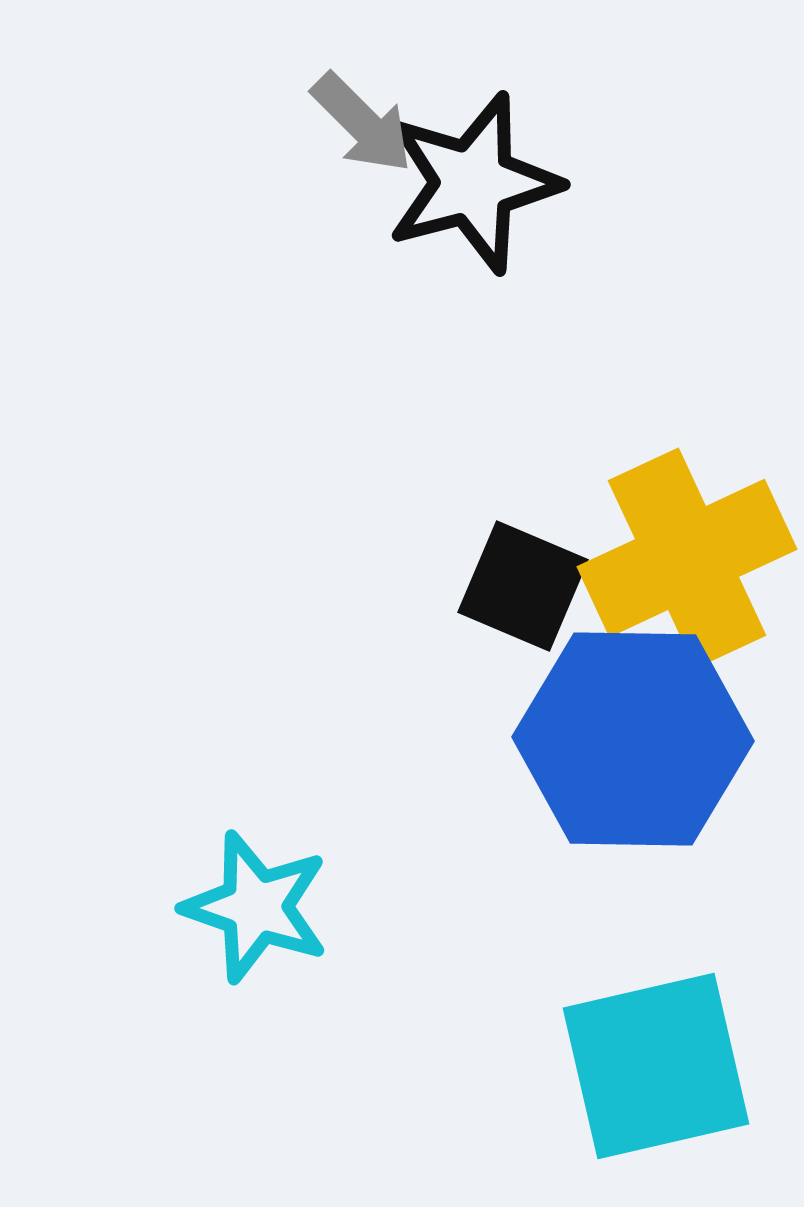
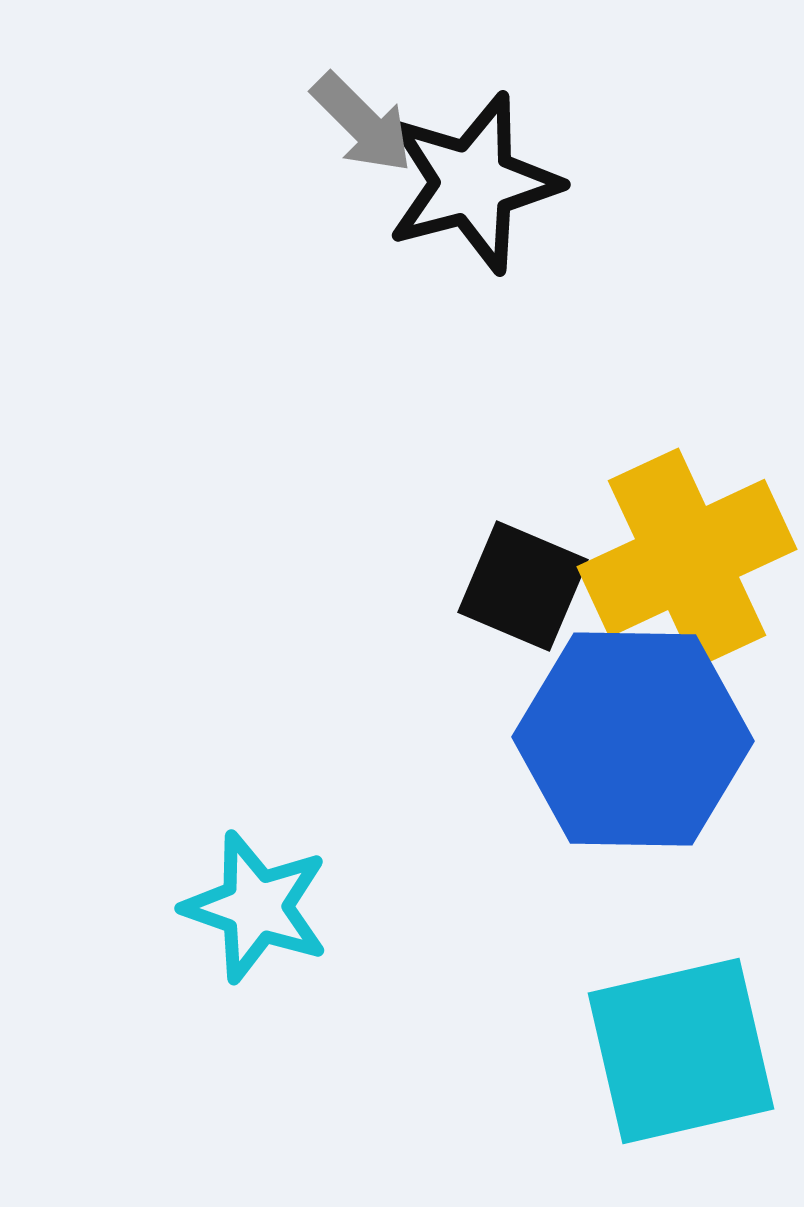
cyan square: moved 25 px right, 15 px up
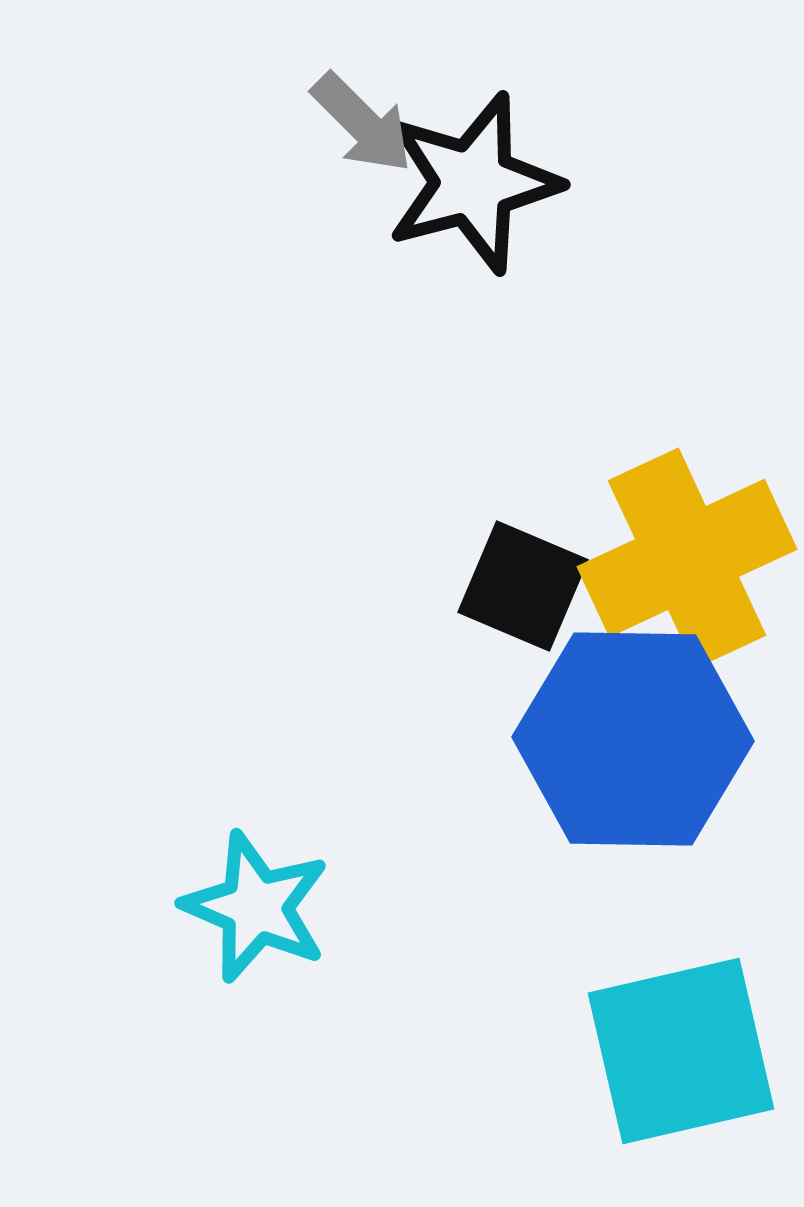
cyan star: rotated 4 degrees clockwise
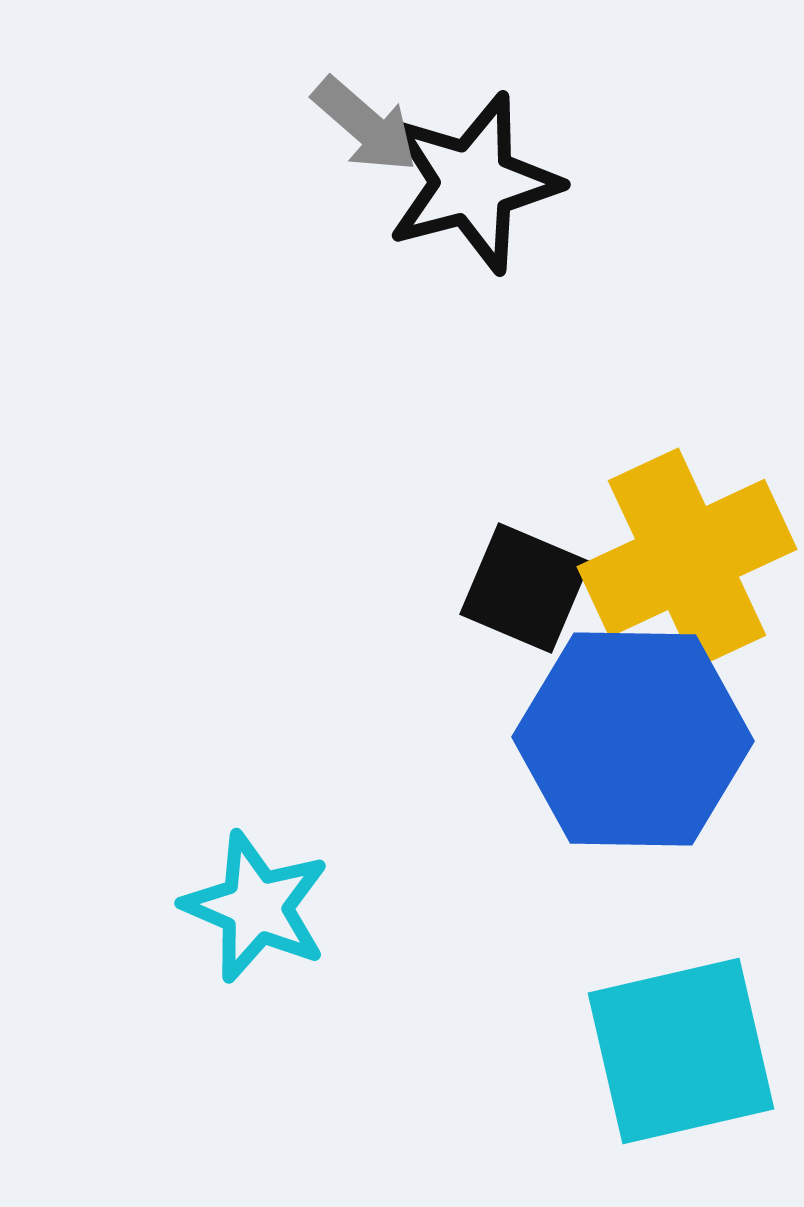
gray arrow: moved 3 px right, 2 px down; rotated 4 degrees counterclockwise
black square: moved 2 px right, 2 px down
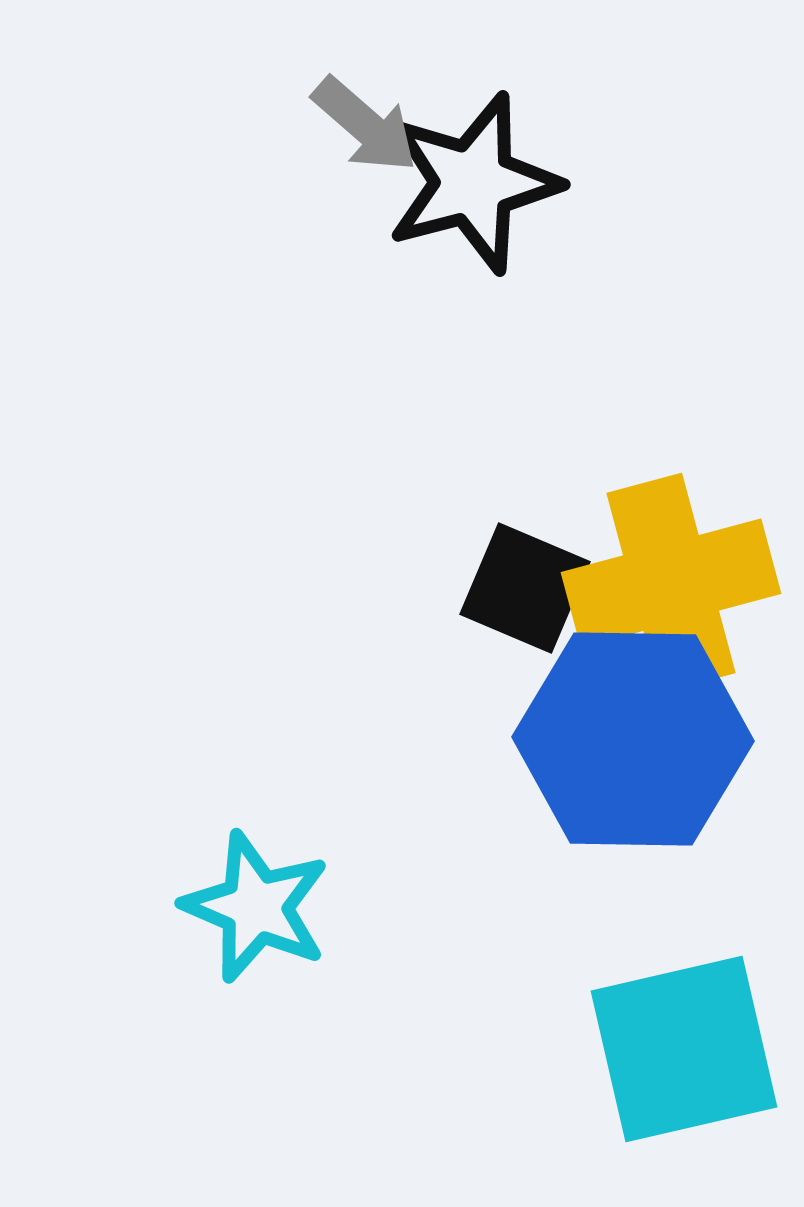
yellow cross: moved 16 px left, 25 px down; rotated 10 degrees clockwise
cyan square: moved 3 px right, 2 px up
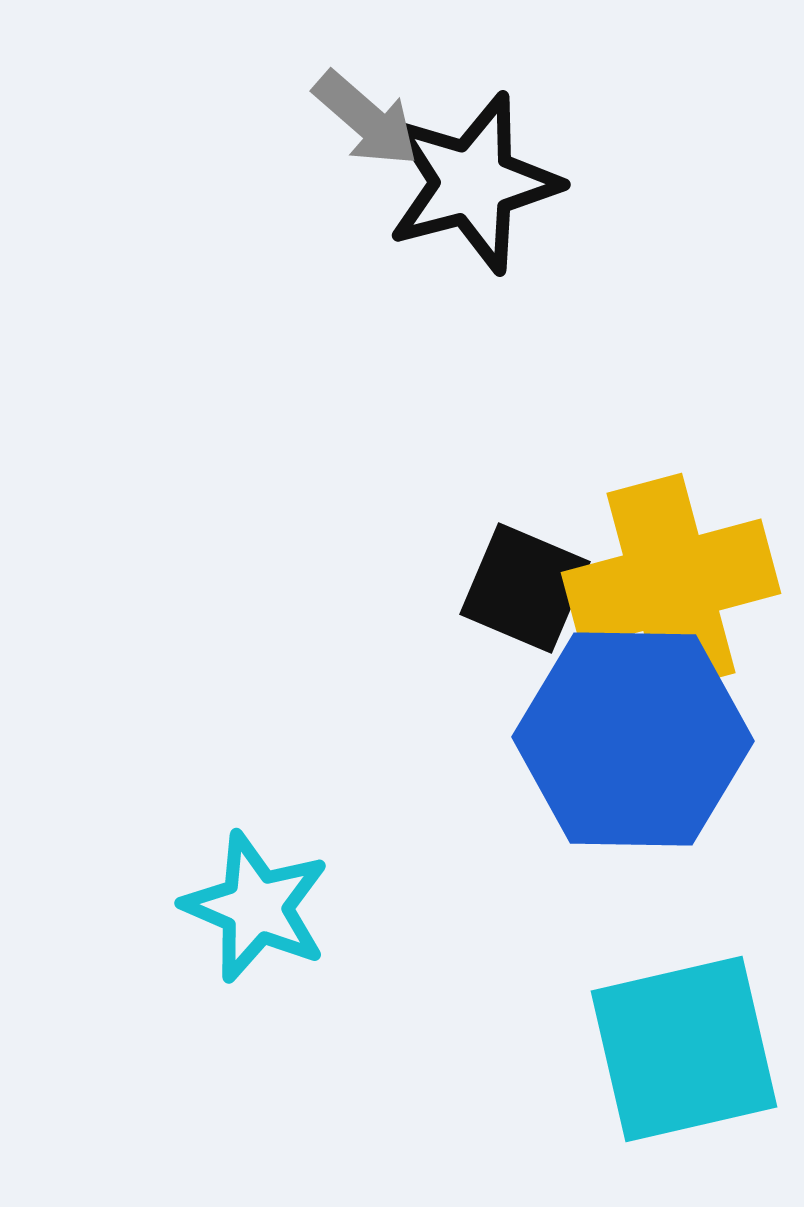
gray arrow: moved 1 px right, 6 px up
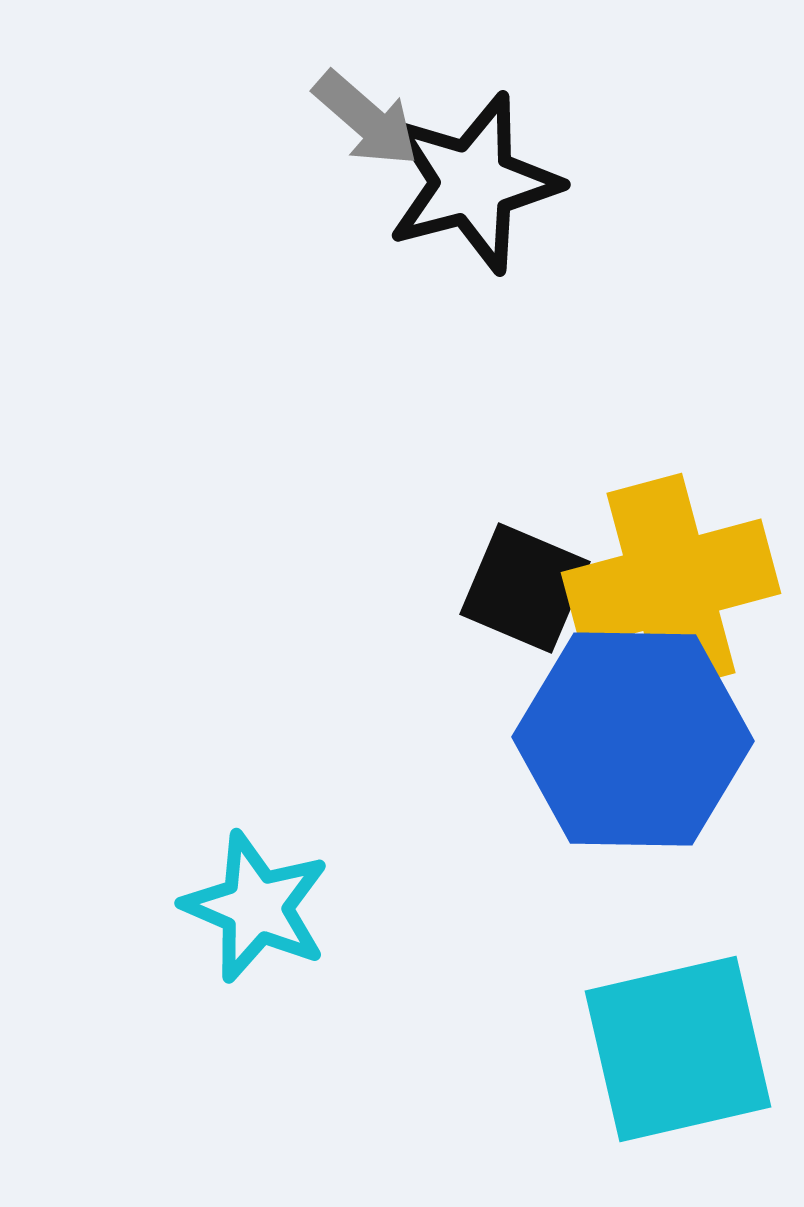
cyan square: moved 6 px left
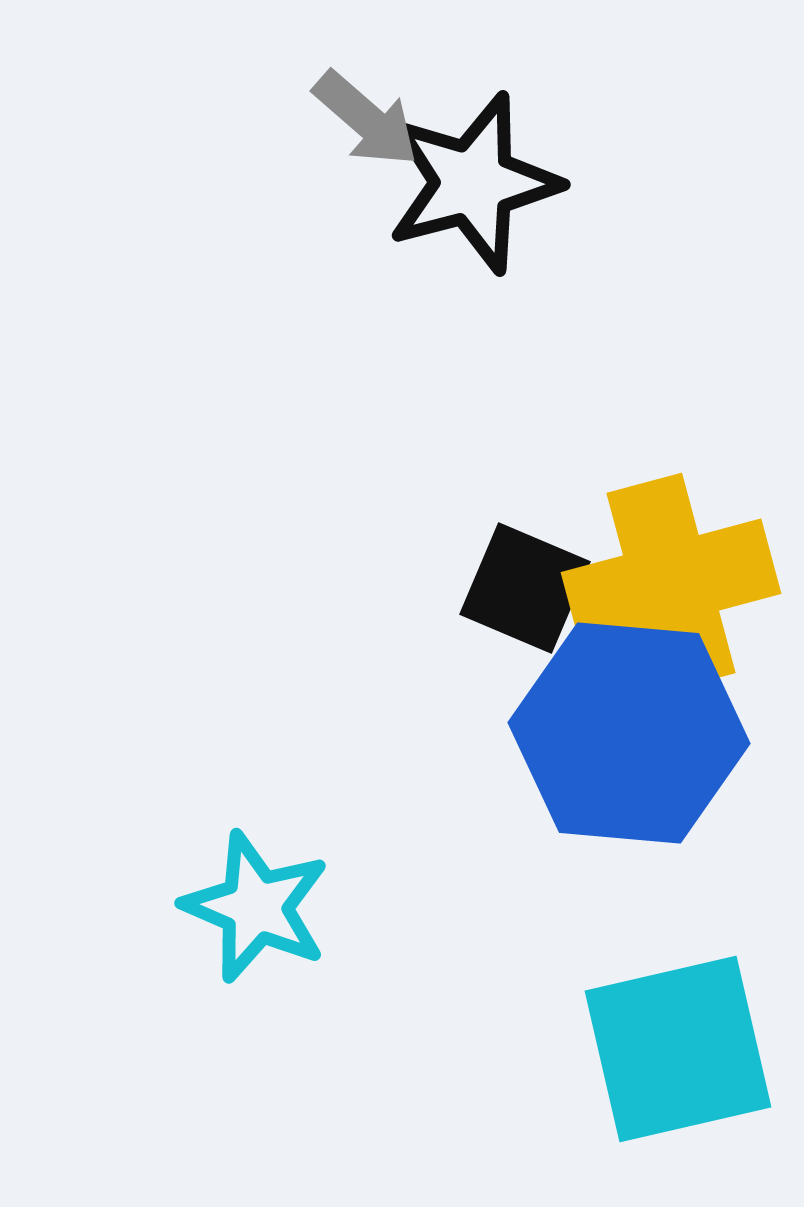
blue hexagon: moved 4 px left, 6 px up; rotated 4 degrees clockwise
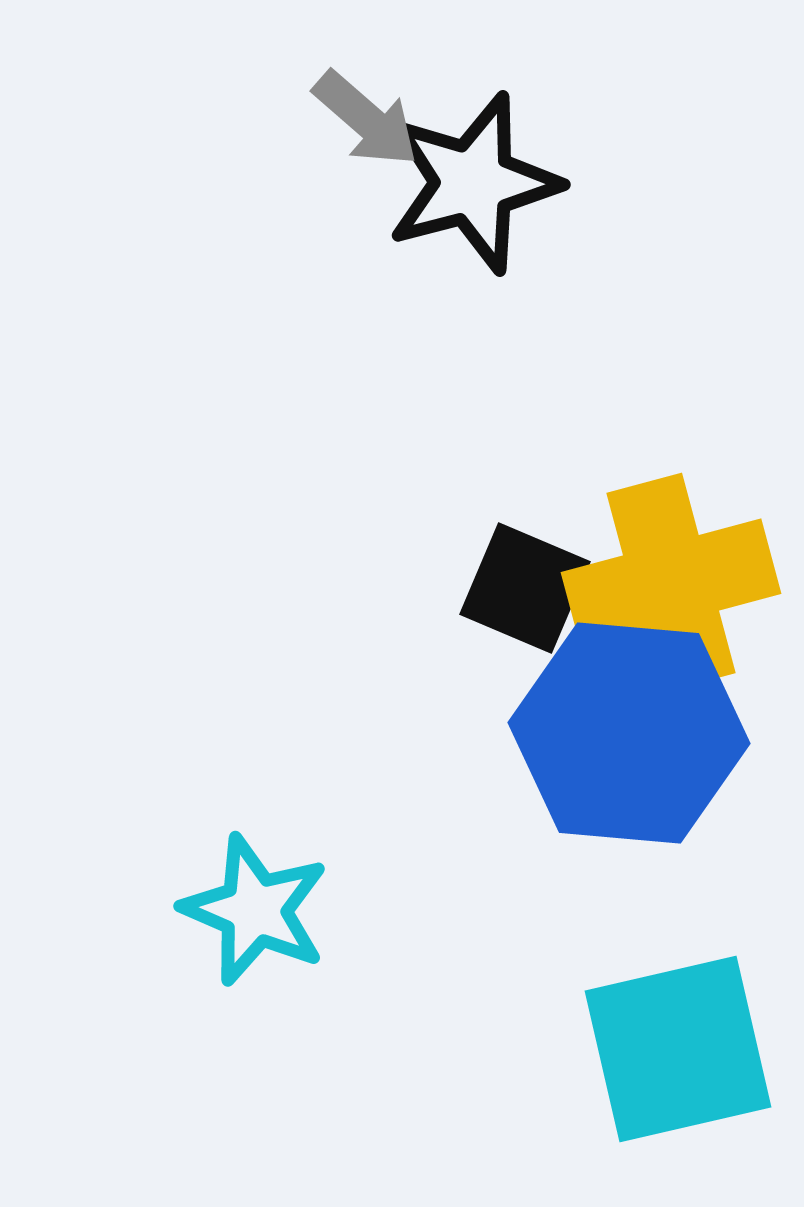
cyan star: moved 1 px left, 3 px down
